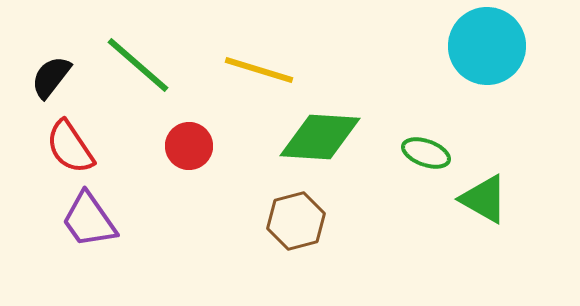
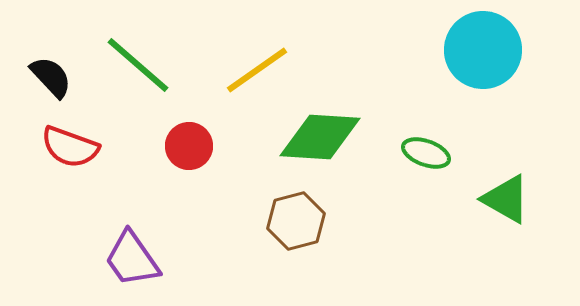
cyan circle: moved 4 px left, 4 px down
yellow line: moved 2 px left; rotated 52 degrees counterclockwise
black semicircle: rotated 99 degrees clockwise
red semicircle: rotated 36 degrees counterclockwise
green triangle: moved 22 px right
purple trapezoid: moved 43 px right, 39 px down
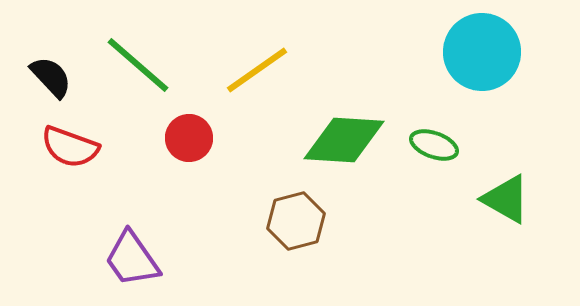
cyan circle: moved 1 px left, 2 px down
green diamond: moved 24 px right, 3 px down
red circle: moved 8 px up
green ellipse: moved 8 px right, 8 px up
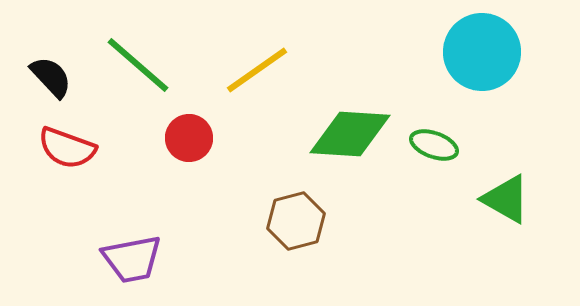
green diamond: moved 6 px right, 6 px up
red semicircle: moved 3 px left, 1 px down
purple trapezoid: rotated 66 degrees counterclockwise
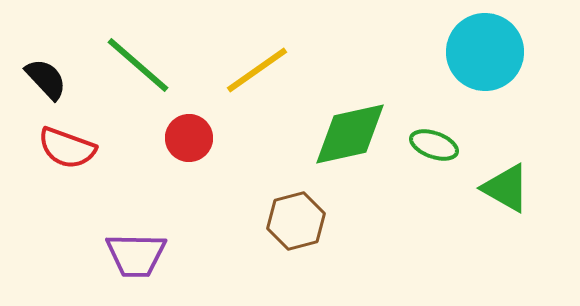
cyan circle: moved 3 px right
black semicircle: moved 5 px left, 2 px down
green diamond: rotated 16 degrees counterclockwise
green triangle: moved 11 px up
purple trapezoid: moved 4 px right, 4 px up; rotated 12 degrees clockwise
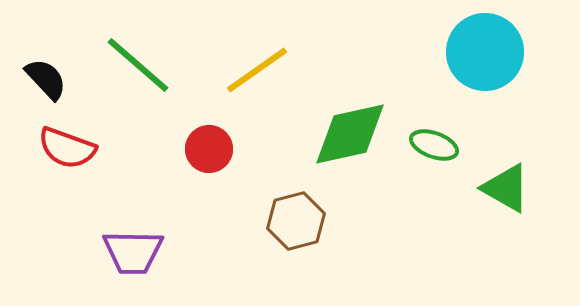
red circle: moved 20 px right, 11 px down
purple trapezoid: moved 3 px left, 3 px up
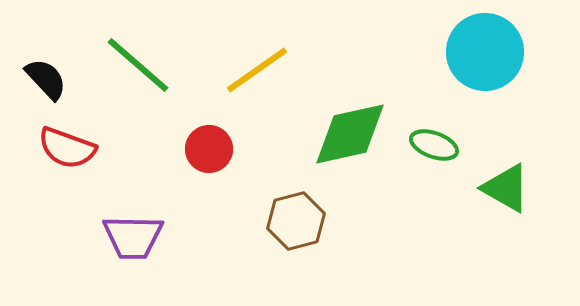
purple trapezoid: moved 15 px up
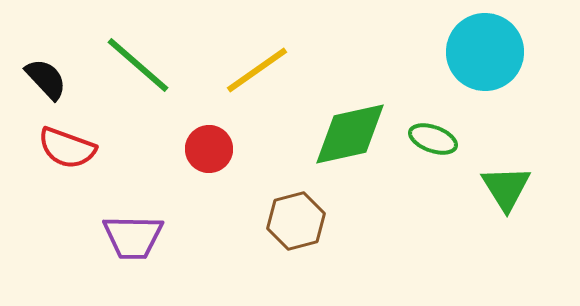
green ellipse: moved 1 px left, 6 px up
green triangle: rotated 28 degrees clockwise
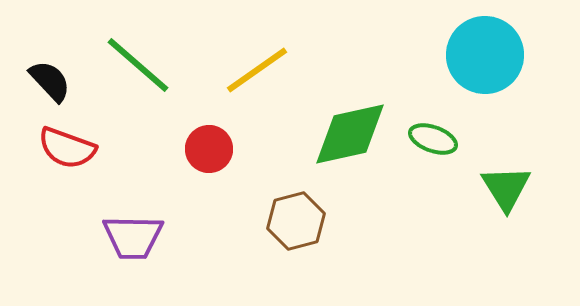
cyan circle: moved 3 px down
black semicircle: moved 4 px right, 2 px down
